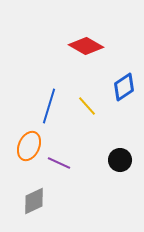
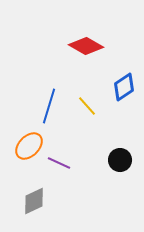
orange ellipse: rotated 20 degrees clockwise
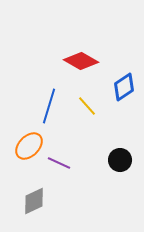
red diamond: moved 5 px left, 15 px down
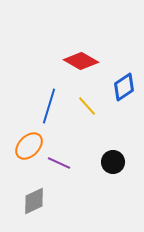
black circle: moved 7 px left, 2 px down
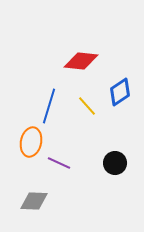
red diamond: rotated 24 degrees counterclockwise
blue diamond: moved 4 px left, 5 px down
orange ellipse: moved 2 px right, 4 px up; rotated 32 degrees counterclockwise
black circle: moved 2 px right, 1 px down
gray diamond: rotated 28 degrees clockwise
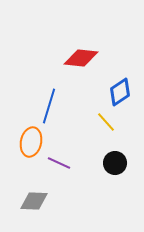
red diamond: moved 3 px up
yellow line: moved 19 px right, 16 px down
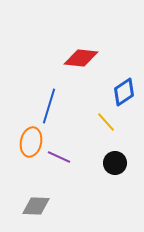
blue diamond: moved 4 px right
purple line: moved 6 px up
gray diamond: moved 2 px right, 5 px down
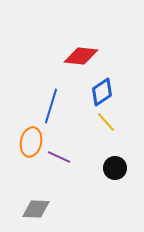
red diamond: moved 2 px up
blue diamond: moved 22 px left
blue line: moved 2 px right
black circle: moved 5 px down
gray diamond: moved 3 px down
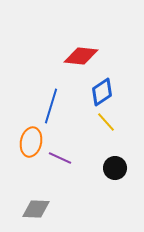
purple line: moved 1 px right, 1 px down
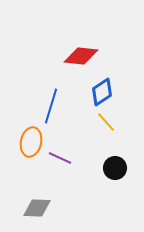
gray diamond: moved 1 px right, 1 px up
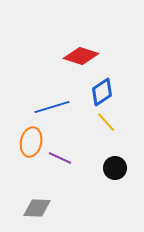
red diamond: rotated 12 degrees clockwise
blue line: moved 1 px right, 1 px down; rotated 56 degrees clockwise
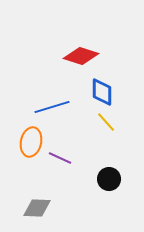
blue diamond: rotated 56 degrees counterclockwise
black circle: moved 6 px left, 11 px down
